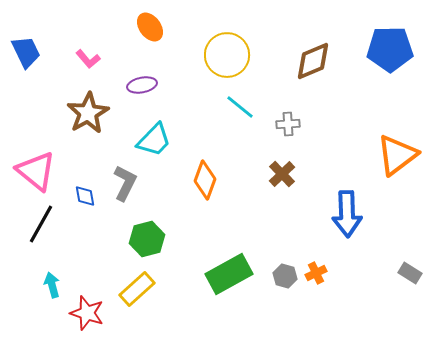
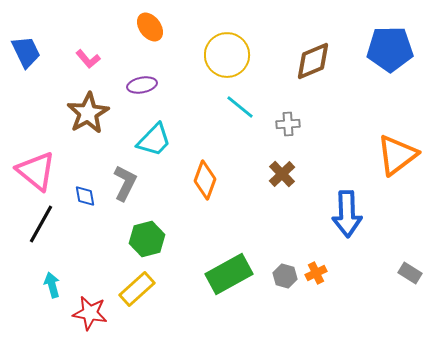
red star: moved 3 px right; rotated 8 degrees counterclockwise
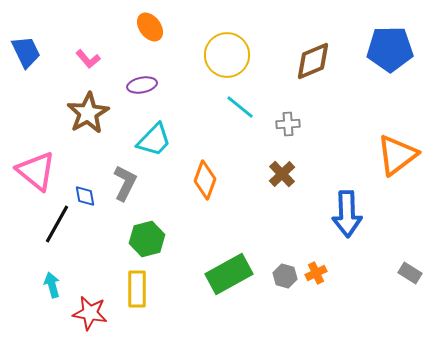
black line: moved 16 px right
yellow rectangle: rotated 48 degrees counterclockwise
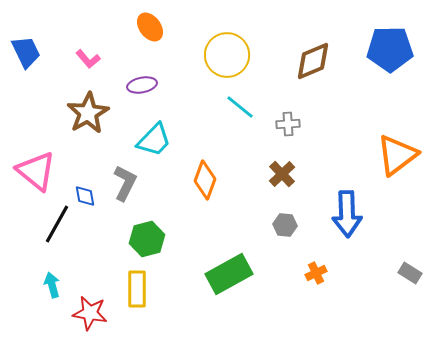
gray hexagon: moved 51 px up; rotated 10 degrees counterclockwise
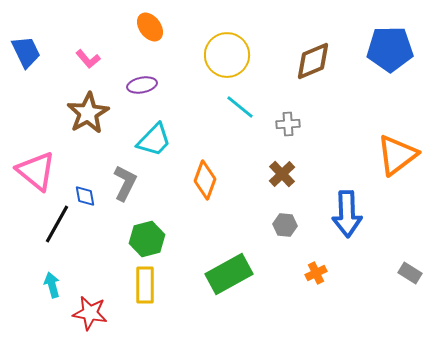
yellow rectangle: moved 8 px right, 4 px up
